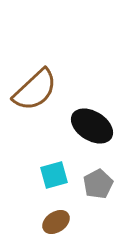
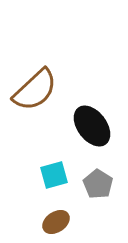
black ellipse: rotated 21 degrees clockwise
gray pentagon: rotated 12 degrees counterclockwise
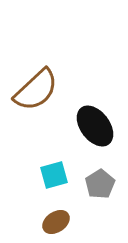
brown semicircle: moved 1 px right
black ellipse: moved 3 px right
gray pentagon: moved 2 px right; rotated 8 degrees clockwise
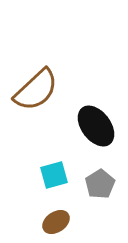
black ellipse: moved 1 px right
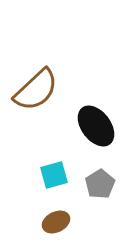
brown ellipse: rotated 8 degrees clockwise
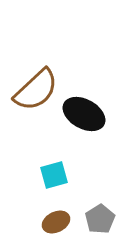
black ellipse: moved 12 px left, 12 px up; rotated 24 degrees counterclockwise
gray pentagon: moved 35 px down
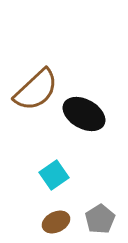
cyan square: rotated 20 degrees counterclockwise
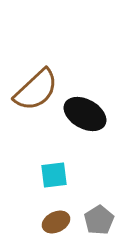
black ellipse: moved 1 px right
cyan square: rotated 28 degrees clockwise
gray pentagon: moved 1 px left, 1 px down
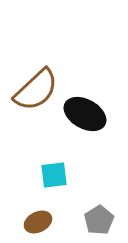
brown ellipse: moved 18 px left
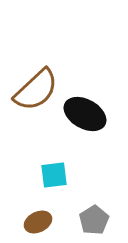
gray pentagon: moved 5 px left
